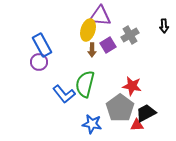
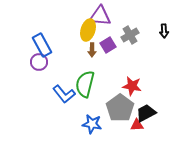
black arrow: moved 5 px down
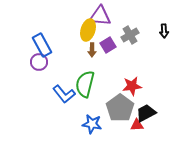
red star: rotated 18 degrees counterclockwise
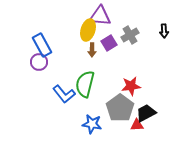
purple square: moved 1 px right, 2 px up
red star: moved 1 px left
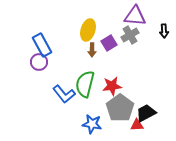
purple triangle: moved 35 px right
red star: moved 19 px left
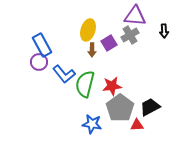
blue L-shape: moved 20 px up
black trapezoid: moved 4 px right, 6 px up
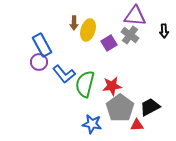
gray cross: rotated 24 degrees counterclockwise
brown arrow: moved 18 px left, 27 px up
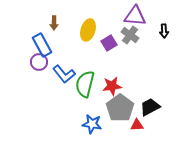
brown arrow: moved 20 px left
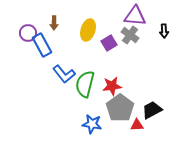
purple circle: moved 11 px left, 29 px up
black trapezoid: moved 2 px right, 3 px down
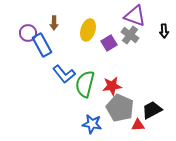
purple triangle: rotated 15 degrees clockwise
gray pentagon: rotated 12 degrees counterclockwise
red triangle: moved 1 px right
